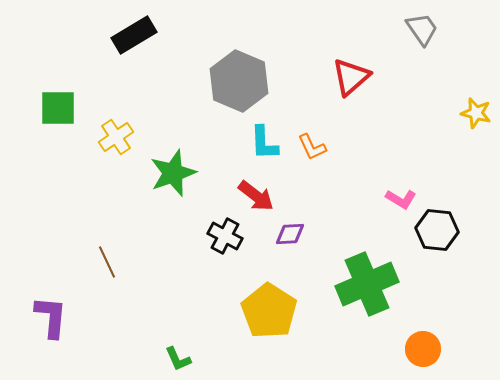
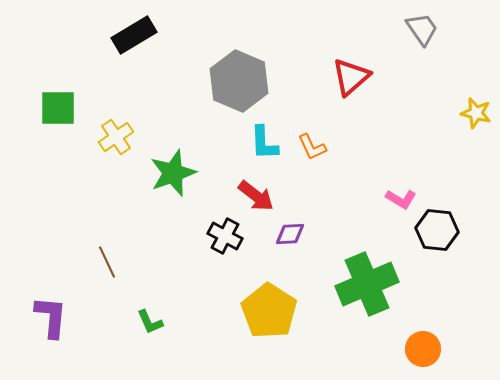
green L-shape: moved 28 px left, 37 px up
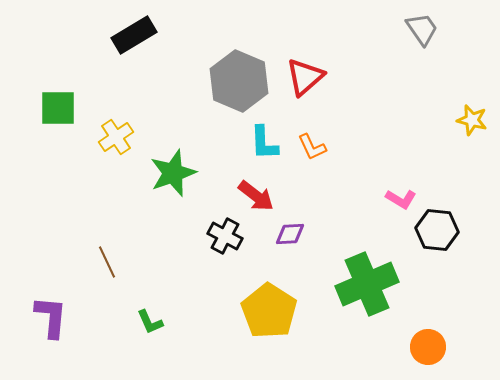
red triangle: moved 46 px left
yellow star: moved 4 px left, 7 px down
orange circle: moved 5 px right, 2 px up
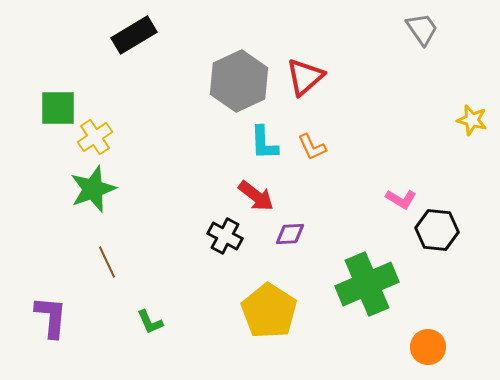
gray hexagon: rotated 12 degrees clockwise
yellow cross: moved 21 px left
green star: moved 80 px left, 16 px down
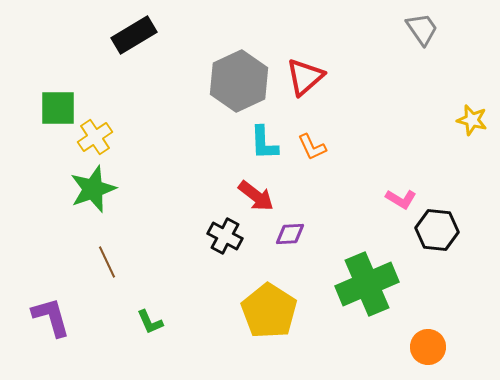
purple L-shape: rotated 21 degrees counterclockwise
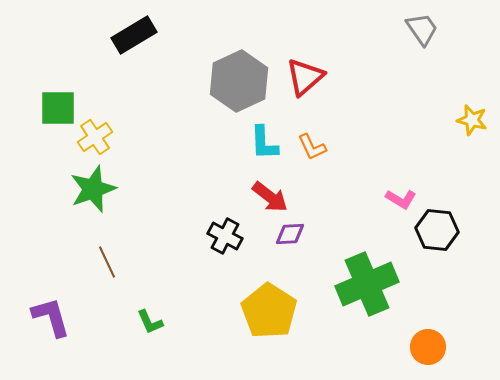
red arrow: moved 14 px right, 1 px down
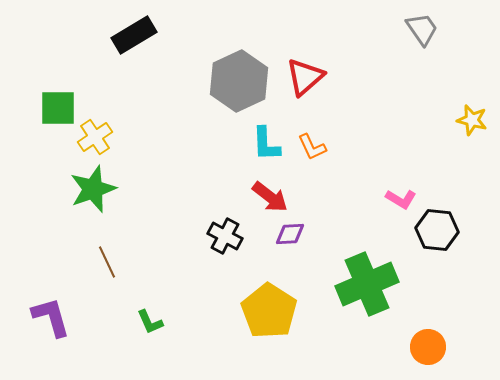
cyan L-shape: moved 2 px right, 1 px down
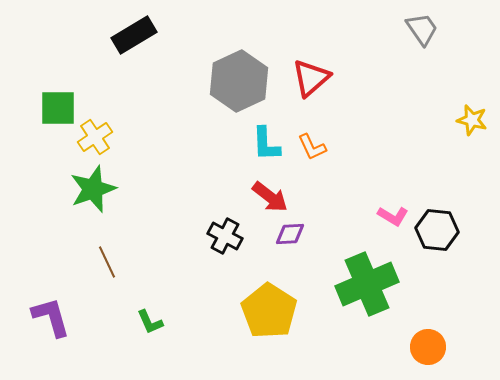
red triangle: moved 6 px right, 1 px down
pink L-shape: moved 8 px left, 17 px down
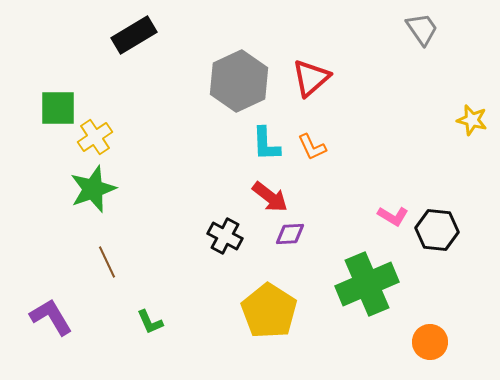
purple L-shape: rotated 15 degrees counterclockwise
orange circle: moved 2 px right, 5 px up
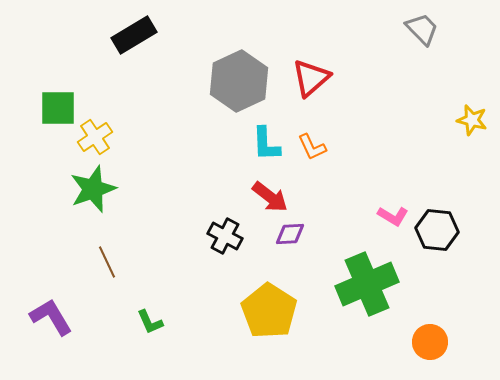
gray trapezoid: rotated 9 degrees counterclockwise
